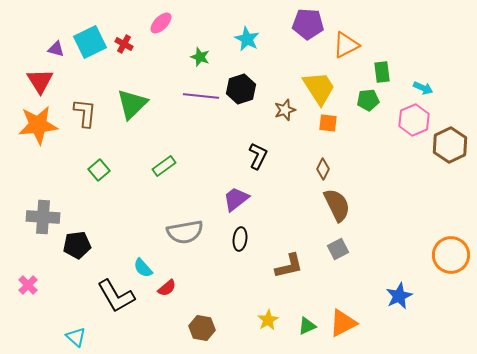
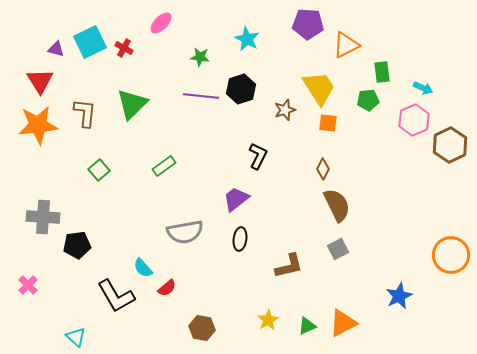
red cross at (124, 44): moved 4 px down
green star at (200, 57): rotated 12 degrees counterclockwise
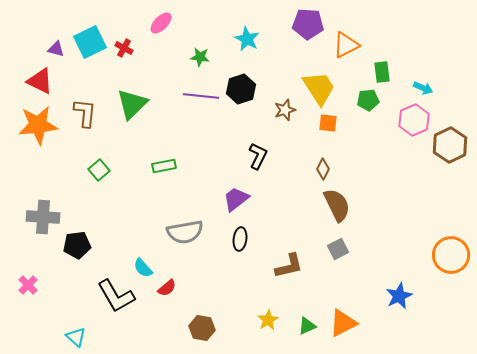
red triangle at (40, 81): rotated 32 degrees counterclockwise
green rectangle at (164, 166): rotated 25 degrees clockwise
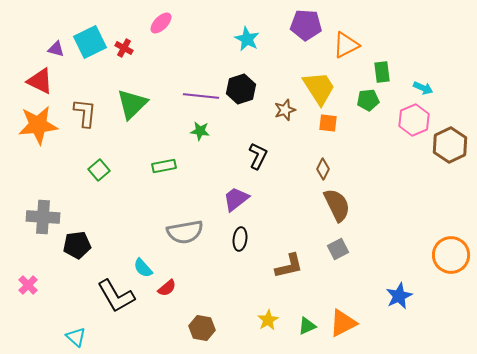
purple pentagon at (308, 24): moved 2 px left, 1 px down
green star at (200, 57): moved 74 px down
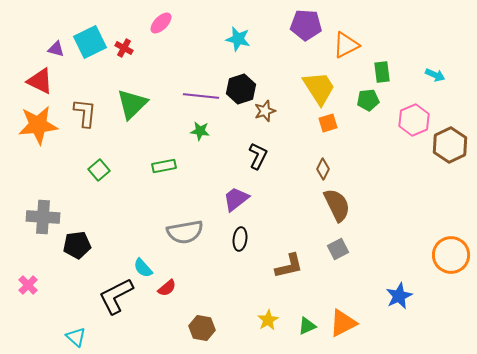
cyan star at (247, 39): moved 9 px left; rotated 15 degrees counterclockwise
cyan arrow at (423, 88): moved 12 px right, 13 px up
brown star at (285, 110): moved 20 px left, 1 px down
orange square at (328, 123): rotated 24 degrees counterclockwise
black L-shape at (116, 296): rotated 93 degrees clockwise
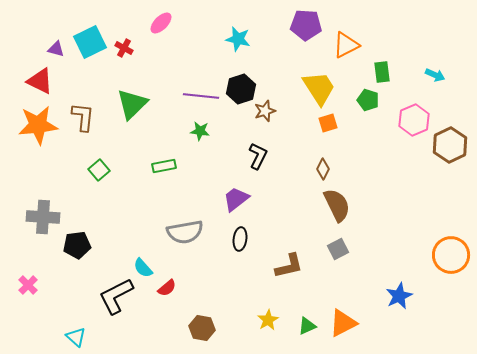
green pentagon at (368, 100): rotated 25 degrees clockwise
brown L-shape at (85, 113): moved 2 px left, 4 px down
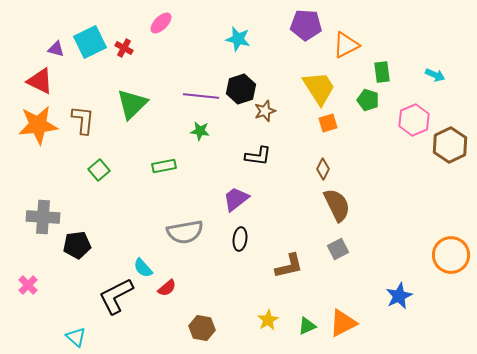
brown L-shape at (83, 117): moved 3 px down
black L-shape at (258, 156): rotated 72 degrees clockwise
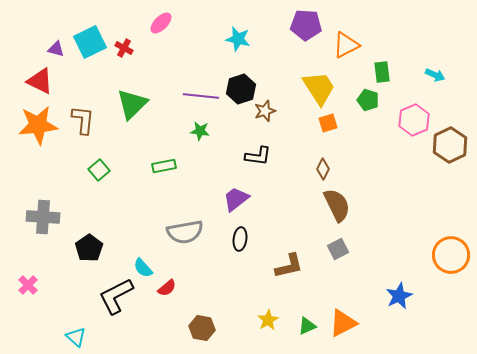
black pentagon at (77, 245): moved 12 px right, 3 px down; rotated 28 degrees counterclockwise
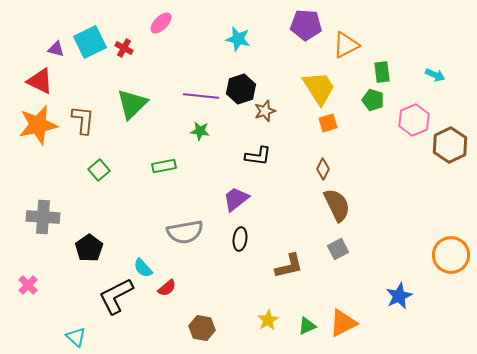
green pentagon at (368, 100): moved 5 px right
orange star at (38, 125): rotated 6 degrees counterclockwise
